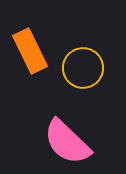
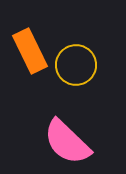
yellow circle: moved 7 px left, 3 px up
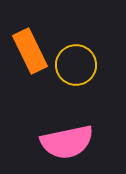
pink semicircle: rotated 56 degrees counterclockwise
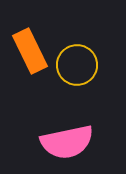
yellow circle: moved 1 px right
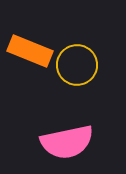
orange rectangle: rotated 42 degrees counterclockwise
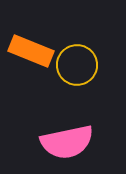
orange rectangle: moved 1 px right
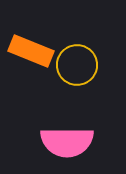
pink semicircle: rotated 12 degrees clockwise
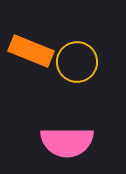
yellow circle: moved 3 px up
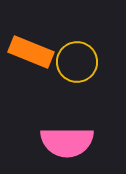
orange rectangle: moved 1 px down
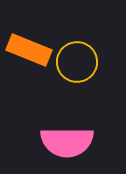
orange rectangle: moved 2 px left, 2 px up
